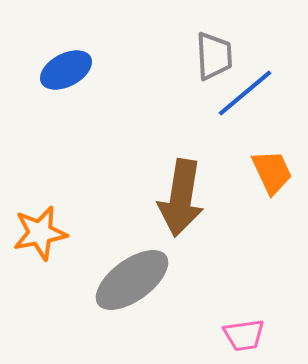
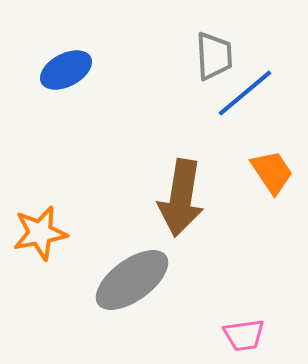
orange trapezoid: rotated 9 degrees counterclockwise
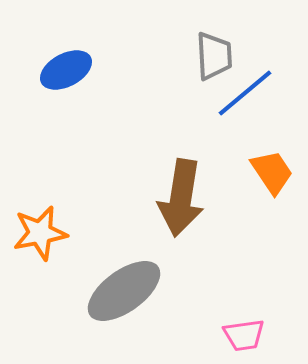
gray ellipse: moved 8 px left, 11 px down
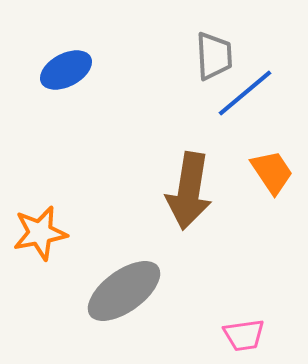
brown arrow: moved 8 px right, 7 px up
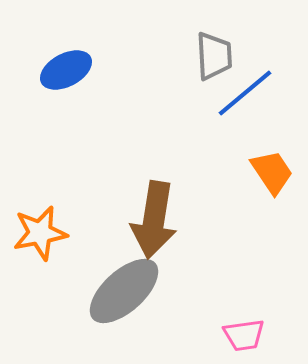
brown arrow: moved 35 px left, 29 px down
gray ellipse: rotated 6 degrees counterclockwise
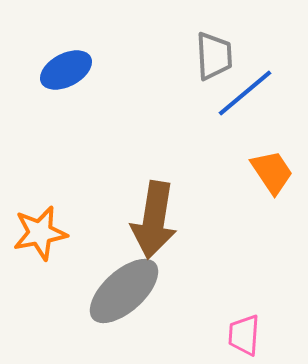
pink trapezoid: rotated 102 degrees clockwise
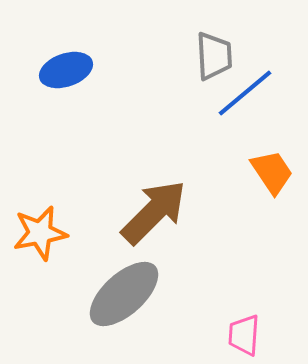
blue ellipse: rotated 9 degrees clockwise
brown arrow: moved 8 px up; rotated 144 degrees counterclockwise
gray ellipse: moved 3 px down
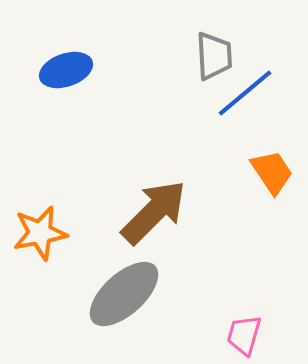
pink trapezoid: rotated 12 degrees clockwise
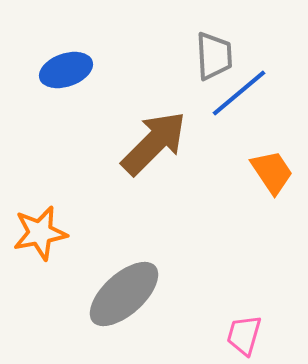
blue line: moved 6 px left
brown arrow: moved 69 px up
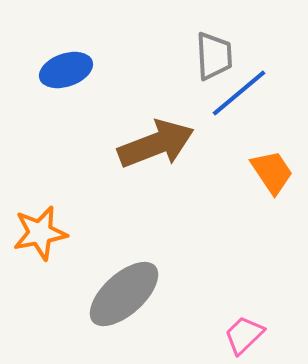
brown arrow: moved 2 px right, 1 px down; rotated 24 degrees clockwise
pink trapezoid: rotated 30 degrees clockwise
